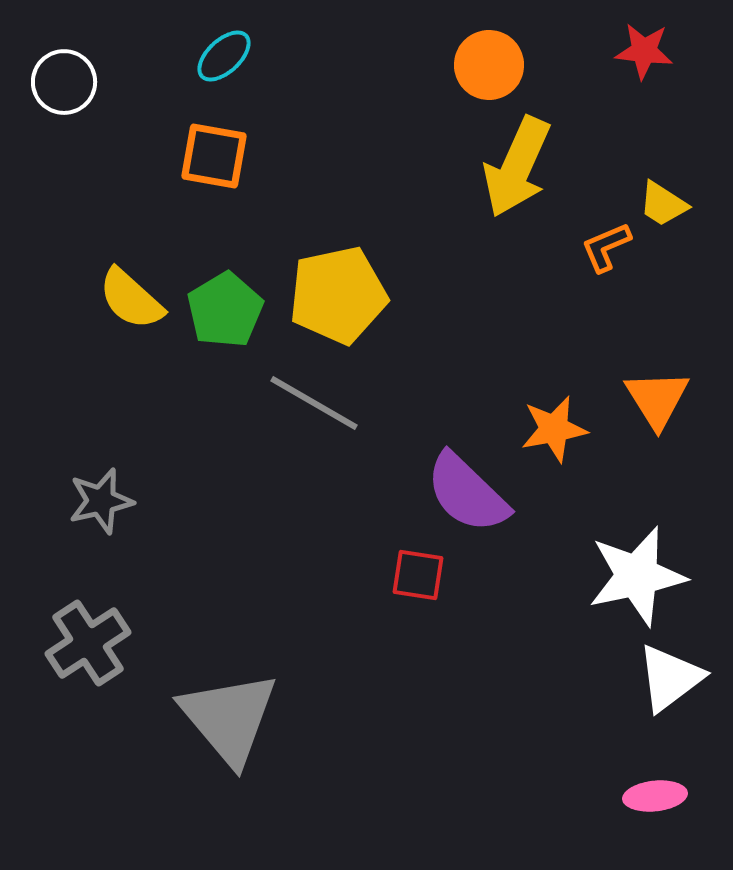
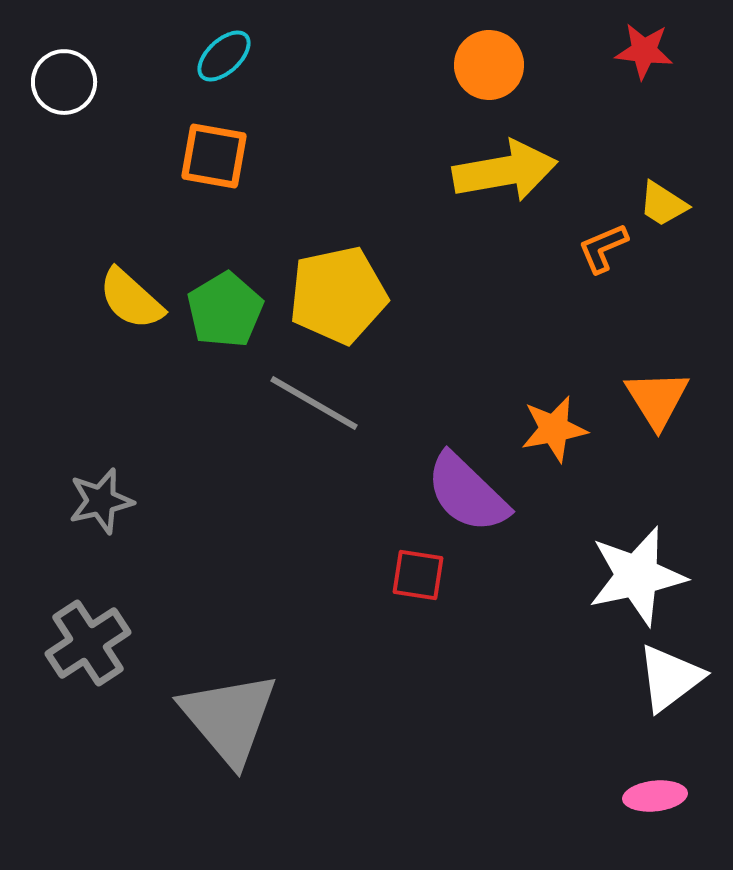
yellow arrow: moved 12 px left, 4 px down; rotated 124 degrees counterclockwise
orange L-shape: moved 3 px left, 1 px down
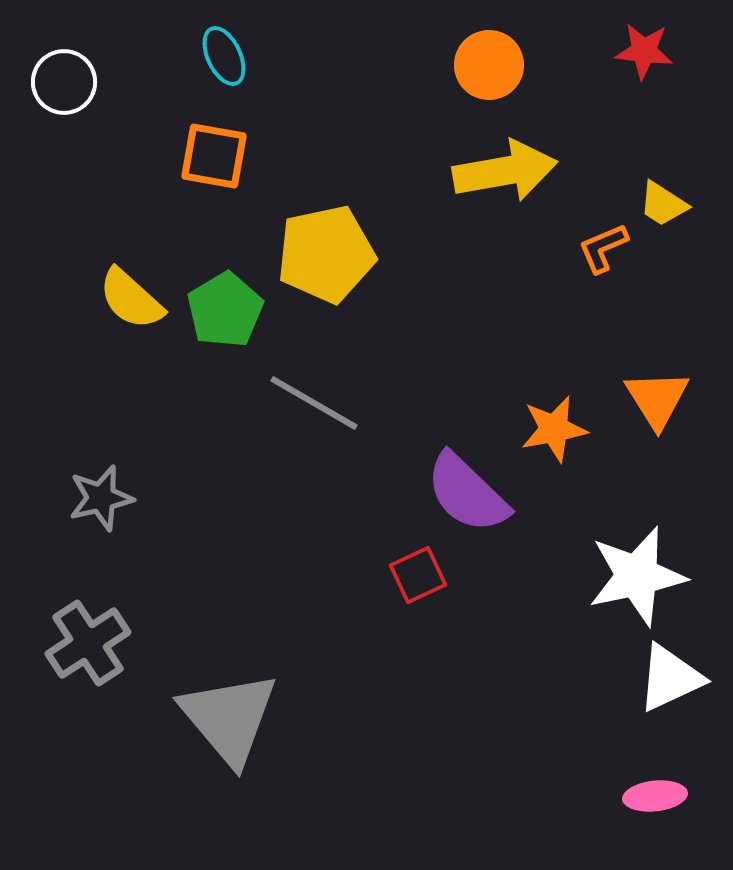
cyan ellipse: rotated 72 degrees counterclockwise
yellow pentagon: moved 12 px left, 41 px up
gray star: moved 3 px up
red square: rotated 34 degrees counterclockwise
white triangle: rotated 12 degrees clockwise
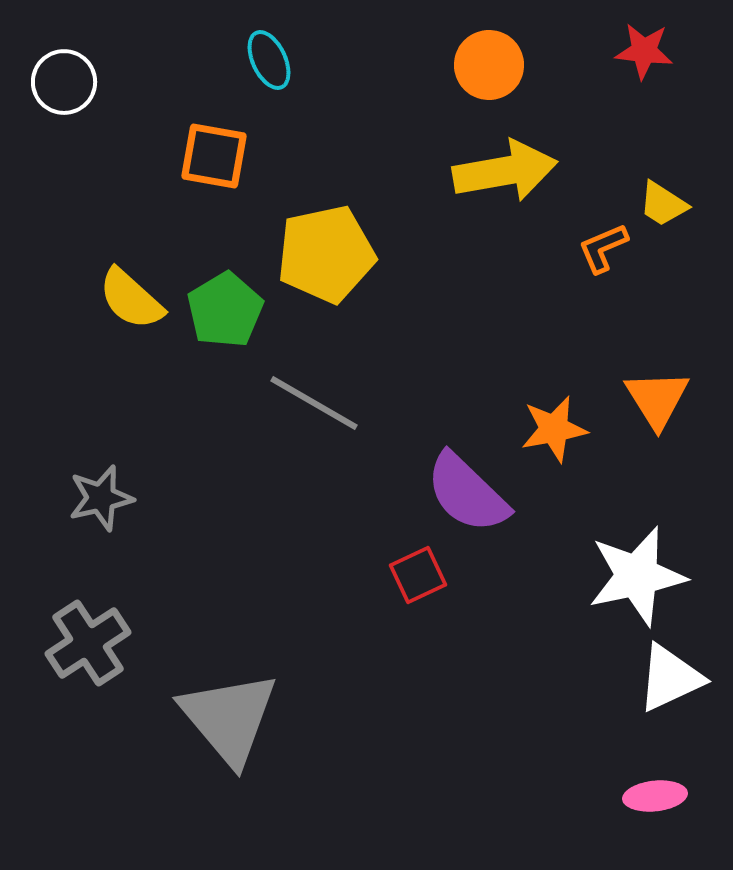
cyan ellipse: moved 45 px right, 4 px down
